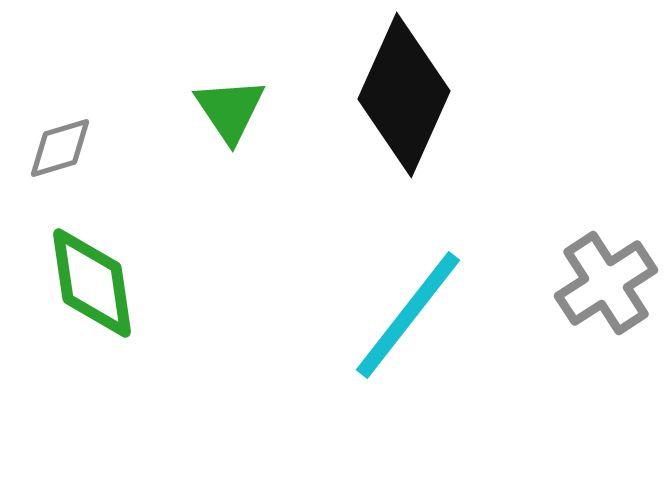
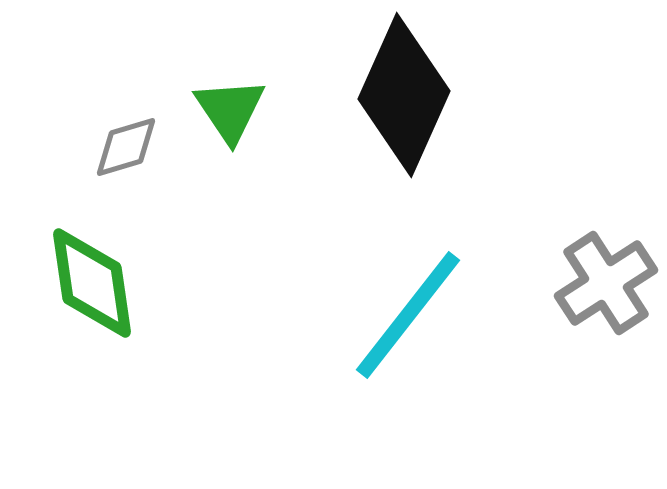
gray diamond: moved 66 px right, 1 px up
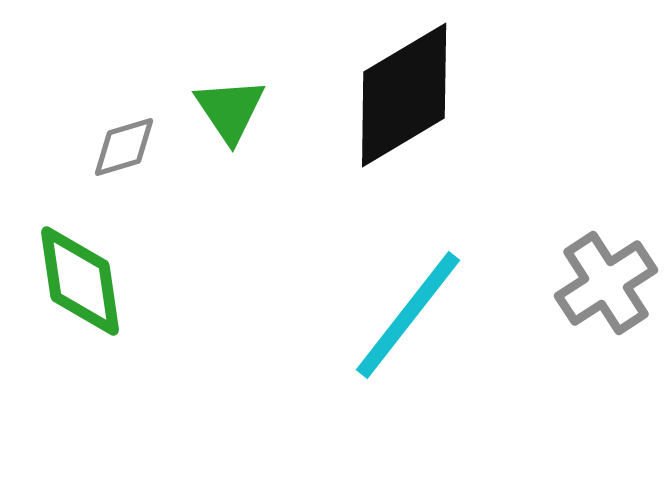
black diamond: rotated 35 degrees clockwise
gray diamond: moved 2 px left
green diamond: moved 12 px left, 2 px up
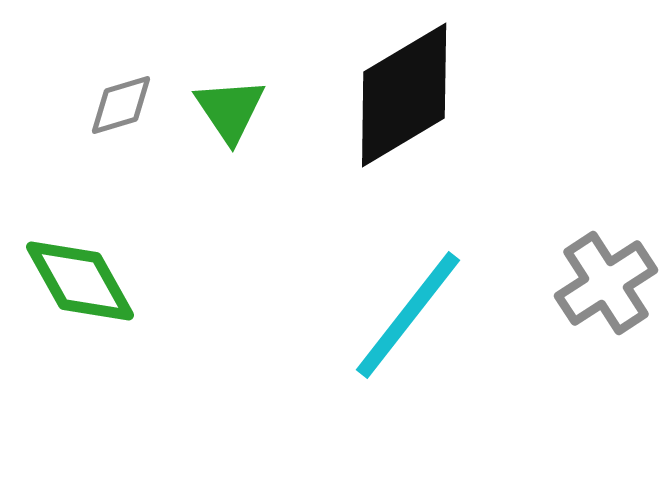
gray diamond: moved 3 px left, 42 px up
green diamond: rotated 21 degrees counterclockwise
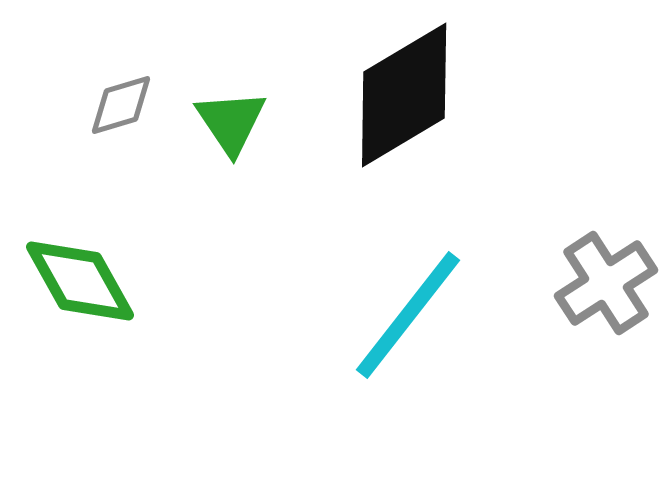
green triangle: moved 1 px right, 12 px down
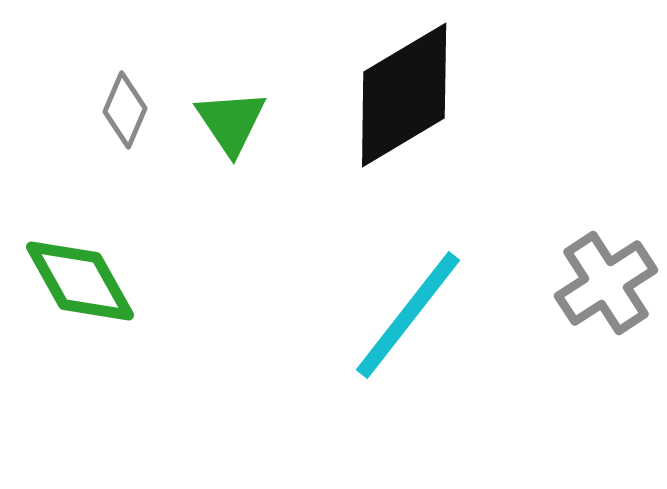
gray diamond: moved 4 px right, 5 px down; rotated 50 degrees counterclockwise
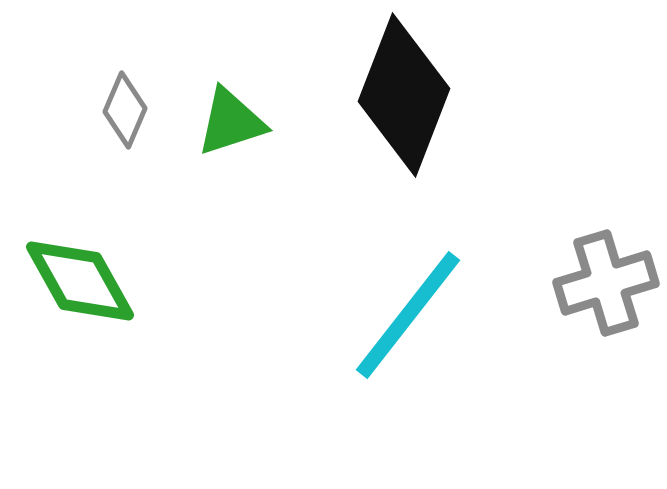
black diamond: rotated 38 degrees counterclockwise
green triangle: rotated 46 degrees clockwise
gray cross: rotated 16 degrees clockwise
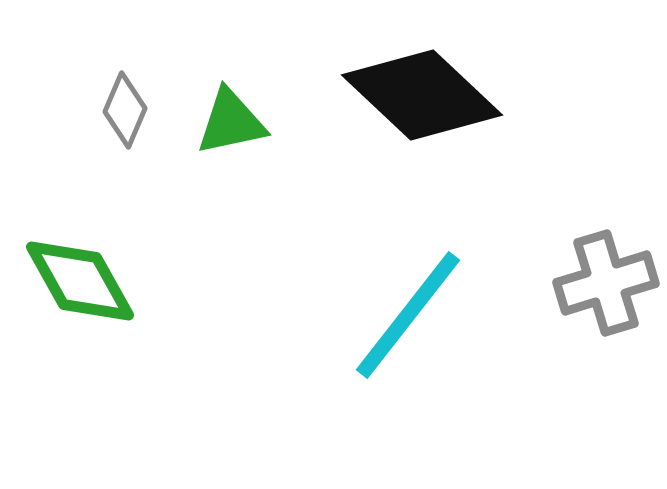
black diamond: moved 18 px right; rotated 68 degrees counterclockwise
green triangle: rotated 6 degrees clockwise
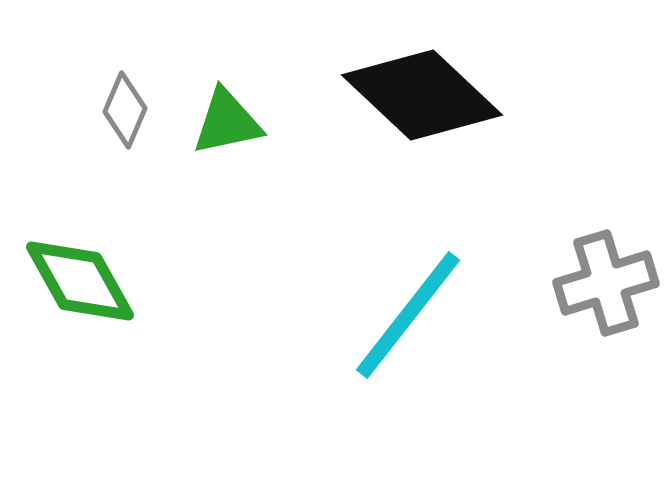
green triangle: moved 4 px left
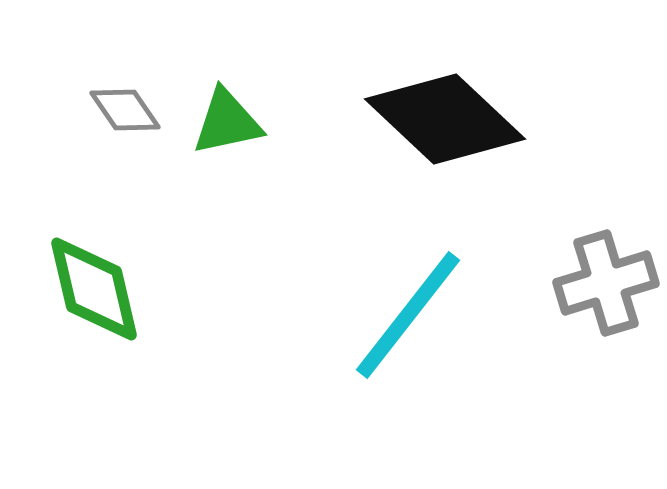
black diamond: moved 23 px right, 24 px down
gray diamond: rotated 58 degrees counterclockwise
green diamond: moved 14 px right, 8 px down; rotated 16 degrees clockwise
